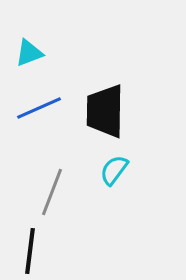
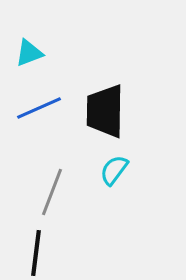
black line: moved 6 px right, 2 px down
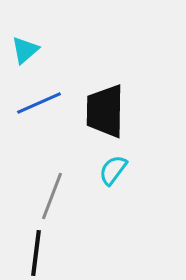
cyan triangle: moved 4 px left, 3 px up; rotated 20 degrees counterclockwise
blue line: moved 5 px up
cyan semicircle: moved 1 px left
gray line: moved 4 px down
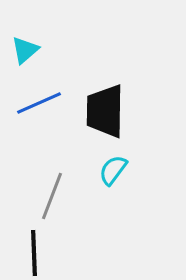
black line: moved 2 px left; rotated 9 degrees counterclockwise
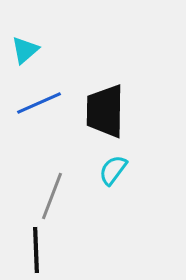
black line: moved 2 px right, 3 px up
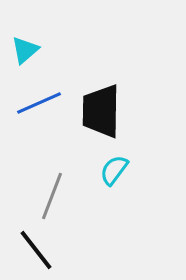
black trapezoid: moved 4 px left
cyan semicircle: moved 1 px right
black line: rotated 36 degrees counterclockwise
